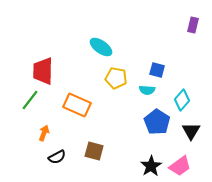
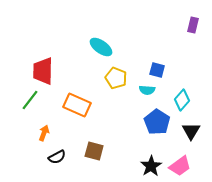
yellow pentagon: rotated 10 degrees clockwise
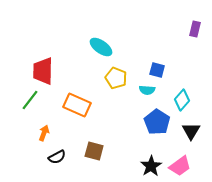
purple rectangle: moved 2 px right, 4 px down
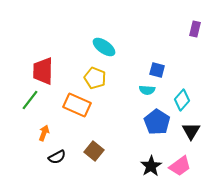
cyan ellipse: moved 3 px right
yellow pentagon: moved 21 px left
brown square: rotated 24 degrees clockwise
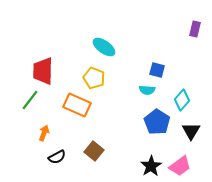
yellow pentagon: moved 1 px left
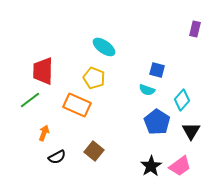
cyan semicircle: rotated 14 degrees clockwise
green line: rotated 15 degrees clockwise
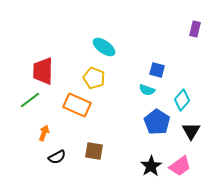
brown square: rotated 30 degrees counterclockwise
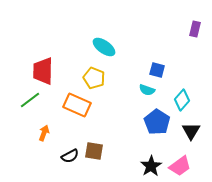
black semicircle: moved 13 px right, 1 px up
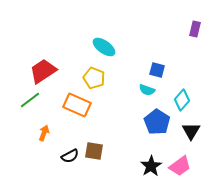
red trapezoid: rotated 56 degrees clockwise
